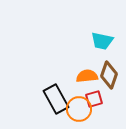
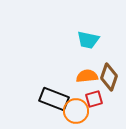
cyan trapezoid: moved 14 px left, 1 px up
brown diamond: moved 2 px down
black rectangle: moved 2 px left; rotated 40 degrees counterclockwise
orange circle: moved 3 px left, 2 px down
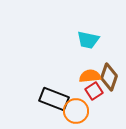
orange semicircle: moved 3 px right
red square: moved 8 px up; rotated 18 degrees counterclockwise
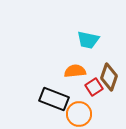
orange semicircle: moved 15 px left, 5 px up
red square: moved 4 px up
orange circle: moved 3 px right, 3 px down
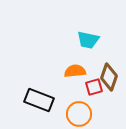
red square: rotated 18 degrees clockwise
black rectangle: moved 15 px left, 1 px down
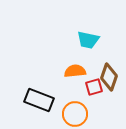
orange circle: moved 4 px left
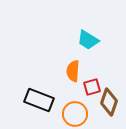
cyan trapezoid: rotated 20 degrees clockwise
orange semicircle: moved 2 px left; rotated 80 degrees counterclockwise
brown diamond: moved 25 px down
red square: moved 2 px left
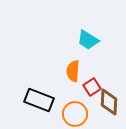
red square: rotated 18 degrees counterclockwise
brown diamond: rotated 16 degrees counterclockwise
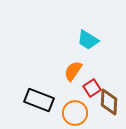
orange semicircle: rotated 30 degrees clockwise
red square: moved 1 px down
orange circle: moved 1 px up
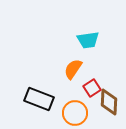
cyan trapezoid: rotated 40 degrees counterclockwise
orange semicircle: moved 2 px up
black rectangle: moved 1 px up
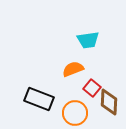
orange semicircle: rotated 35 degrees clockwise
red square: rotated 18 degrees counterclockwise
